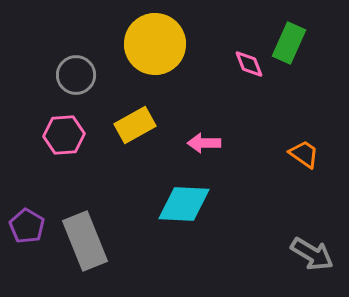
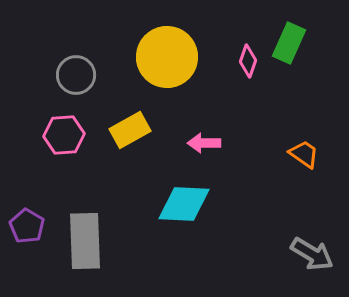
yellow circle: moved 12 px right, 13 px down
pink diamond: moved 1 px left, 3 px up; rotated 40 degrees clockwise
yellow rectangle: moved 5 px left, 5 px down
gray rectangle: rotated 20 degrees clockwise
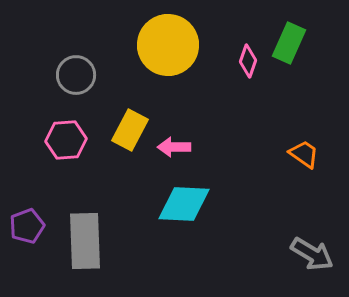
yellow circle: moved 1 px right, 12 px up
yellow rectangle: rotated 33 degrees counterclockwise
pink hexagon: moved 2 px right, 5 px down
pink arrow: moved 30 px left, 4 px down
purple pentagon: rotated 20 degrees clockwise
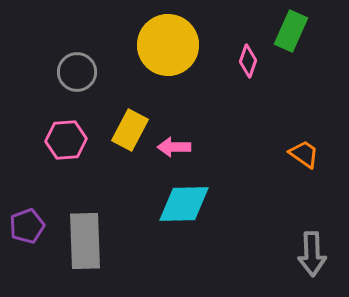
green rectangle: moved 2 px right, 12 px up
gray circle: moved 1 px right, 3 px up
cyan diamond: rotated 4 degrees counterclockwise
gray arrow: rotated 57 degrees clockwise
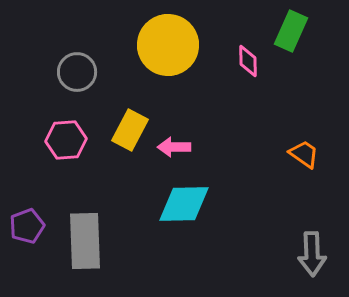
pink diamond: rotated 20 degrees counterclockwise
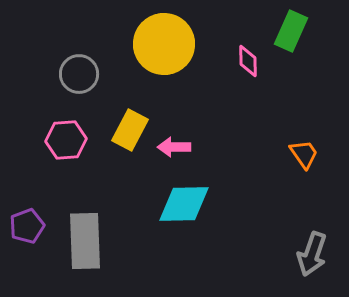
yellow circle: moved 4 px left, 1 px up
gray circle: moved 2 px right, 2 px down
orange trapezoid: rotated 20 degrees clockwise
gray arrow: rotated 21 degrees clockwise
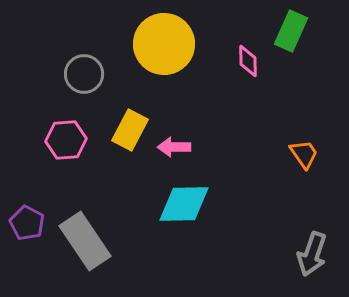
gray circle: moved 5 px right
purple pentagon: moved 3 px up; rotated 24 degrees counterclockwise
gray rectangle: rotated 32 degrees counterclockwise
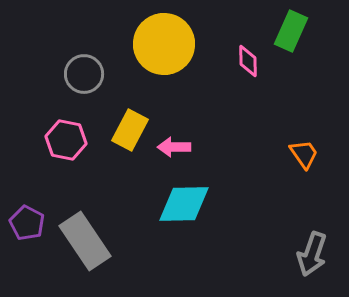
pink hexagon: rotated 15 degrees clockwise
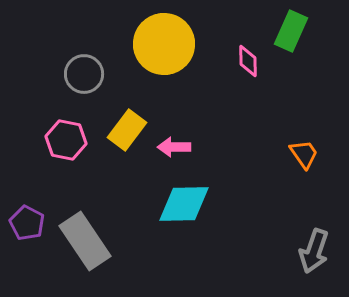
yellow rectangle: moved 3 px left; rotated 9 degrees clockwise
gray arrow: moved 2 px right, 3 px up
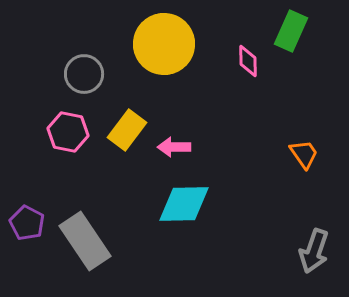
pink hexagon: moved 2 px right, 8 px up
